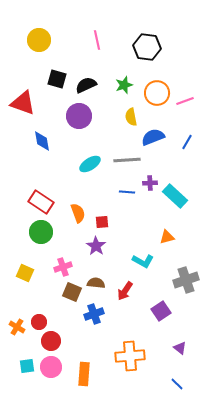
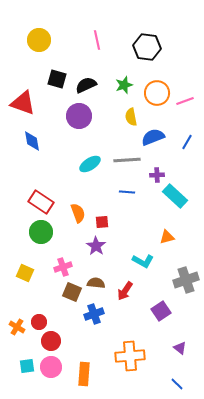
blue diamond at (42, 141): moved 10 px left
purple cross at (150, 183): moved 7 px right, 8 px up
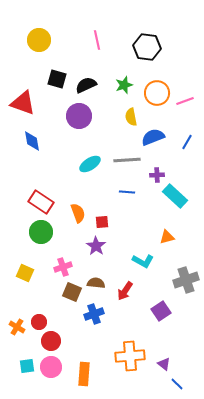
purple triangle at (180, 348): moved 16 px left, 16 px down
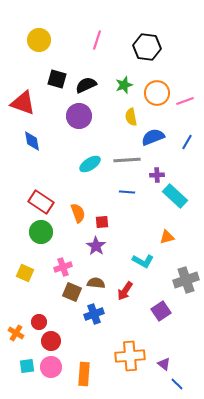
pink line at (97, 40): rotated 30 degrees clockwise
orange cross at (17, 327): moved 1 px left, 6 px down
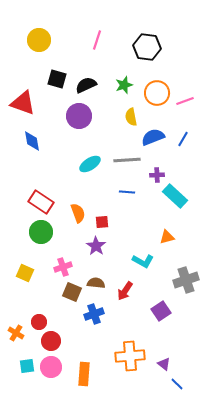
blue line at (187, 142): moved 4 px left, 3 px up
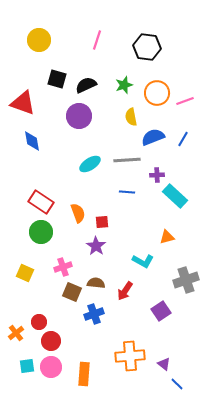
orange cross at (16, 333): rotated 21 degrees clockwise
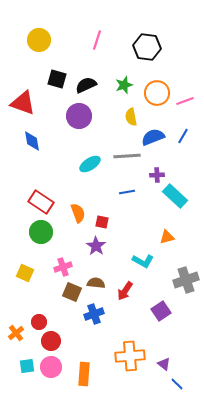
blue line at (183, 139): moved 3 px up
gray line at (127, 160): moved 4 px up
blue line at (127, 192): rotated 14 degrees counterclockwise
red square at (102, 222): rotated 16 degrees clockwise
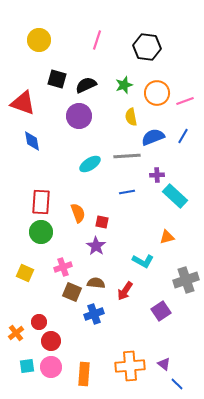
red rectangle at (41, 202): rotated 60 degrees clockwise
orange cross at (130, 356): moved 10 px down
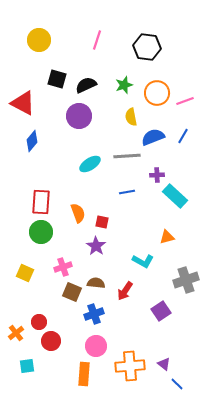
red triangle at (23, 103): rotated 8 degrees clockwise
blue diamond at (32, 141): rotated 50 degrees clockwise
pink circle at (51, 367): moved 45 px right, 21 px up
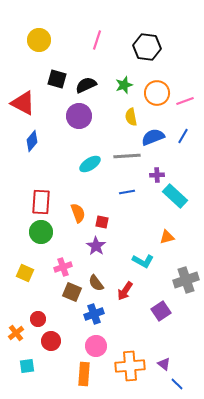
brown semicircle at (96, 283): rotated 132 degrees counterclockwise
red circle at (39, 322): moved 1 px left, 3 px up
